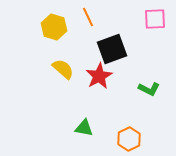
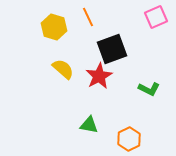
pink square: moved 1 px right, 2 px up; rotated 20 degrees counterclockwise
green triangle: moved 5 px right, 3 px up
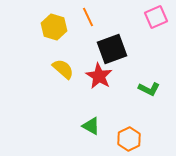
red star: rotated 12 degrees counterclockwise
green triangle: moved 2 px right, 1 px down; rotated 18 degrees clockwise
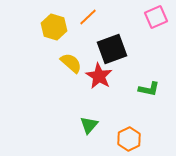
orange line: rotated 72 degrees clockwise
yellow semicircle: moved 8 px right, 6 px up
green L-shape: rotated 15 degrees counterclockwise
green triangle: moved 2 px left, 1 px up; rotated 42 degrees clockwise
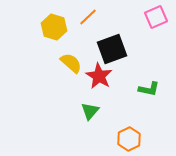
green triangle: moved 1 px right, 14 px up
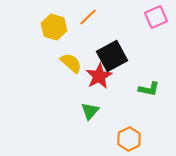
black square: moved 7 px down; rotated 8 degrees counterclockwise
red star: rotated 12 degrees clockwise
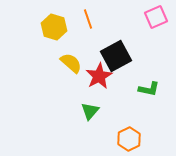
orange line: moved 2 px down; rotated 66 degrees counterclockwise
black square: moved 4 px right
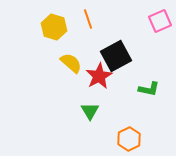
pink square: moved 4 px right, 4 px down
green triangle: rotated 12 degrees counterclockwise
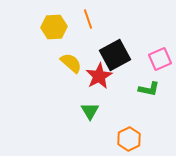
pink square: moved 38 px down
yellow hexagon: rotated 20 degrees counterclockwise
black square: moved 1 px left, 1 px up
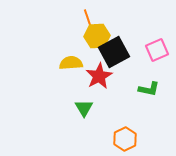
yellow hexagon: moved 43 px right, 9 px down
black square: moved 1 px left, 3 px up
pink square: moved 3 px left, 9 px up
yellow semicircle: rotated 45 degrees counterclockwise
green triangle: moved 6 px left, 3 px up
orange hexagon: moved 4 px left
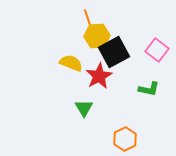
pink square: rotated 30 degrees counterclockwise
yellow semicircle: rotated 25 degrees clockwise
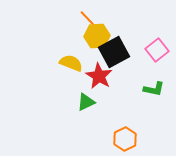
orange line: rotated 24 degrees counterclockwise
pink square: rotated 15 degrees clockwise
red star: rotated 12 degrees counterclockwise
green L-shape: moved 5 px right
green triangle: moved 2 px right, 6 px up; rotated 36 degrees clockwise
